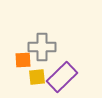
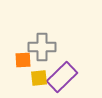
yellow square: moved 2 px right, 1 px down
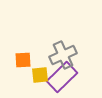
gray cross: moved 21 px right, 8 px down; rotated 24 degrees counterclockwise
yellow square: moved 1 px right, 3 px up
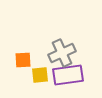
gray cross: moved 1 px left, 2 px up
purple rectangle: moved 6 px right, 2 px up; rotated 36 degrees clockwise
